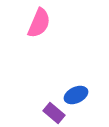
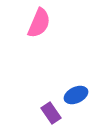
purple rectangle: moved 3 px left; rotated 15 degrees clockwise
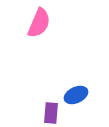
purple rectangle: rotated 40 degrees clockwise
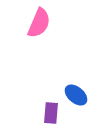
blue ellipse: rotated 65 degrees clockwise
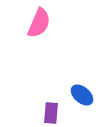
blue ellipse: moved 6 px right
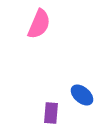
pink semicircle: moved 1 px down
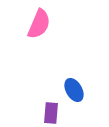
blue ellipse: moved 8 px left, 5 px up; rotated 20 degrees clockwise
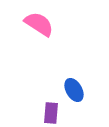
pink semicircle: rotated 80 degrees counterclockwise
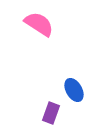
purple rectangle: rotated 15 degrees clockwise
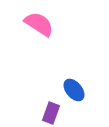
blue ellipse: rotated 10 degrees counterclockwise
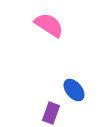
pink semicircle: moved 10 px right, 1 px down
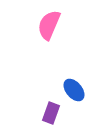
pink semicircle: rotated 100 degrees counterclockwise
